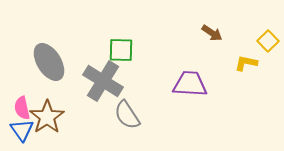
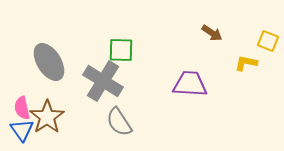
yellow square: rotated 25 degrees counterclockwise
gray semicircle: moved 8 px left, 7 px down
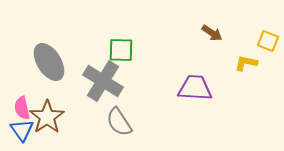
purple trapezoid: moved 5 px right, 4 px down
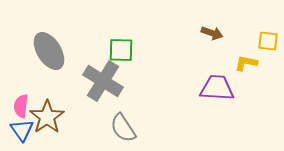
brown arrow: rotated 15 degrees counterclockwise
yellow square: rotated 15 degrees counterclockwise
gray ellipse: moved 11 px up
purple trapezoid: moved 22 px right
pink semicircle: moved 1 px left, 2 px up; rotated 20 degrees clockwise
gray semicircle: moved 4 px right, 6 px down
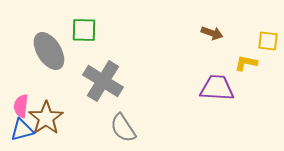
green square: moved 37 px left, 20 px up
brown star: moved 1 px left, 1 px down
blue triangle: rotated 50 degrees clockwise
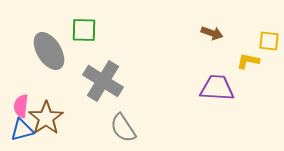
yellow square: moved 1 px right
yellow L-shape: moved 2 px right, 2 px up
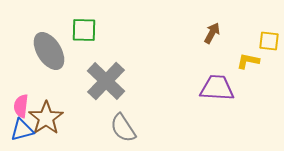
brown arrow: rotated 80 degrees counterclockwise
gray cross: moved 3 px right; rotated 12 degrees clockwise
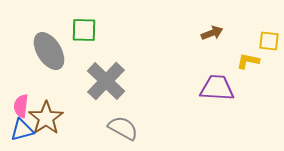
brown arrow: rotated 40 degrees clockwise
gray semicircle: rotated 152 degrees clockwise
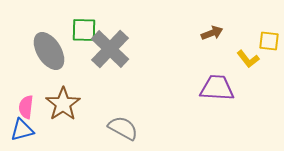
yellow L-shape: moved 2 px up; rotated 140 degrees counterclockwise
gray cross: moved 4 px right, 32 px up
pink semicircle: moved 5 px right, 1 px down
brown star: moved 17 px right, 14 px up
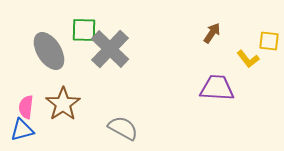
brown arrow: rotated 35 degrees counterclockwise
